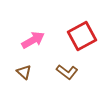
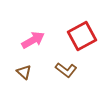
brown L-shape: moved 1 px left, 2 px up
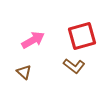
red square: rotated 12 degrees clockwise
brown L-shape: moved 8 px right, 4 px up
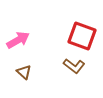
red square: rotated 36 degrees clockwise
pink arrow: moved 15 px left
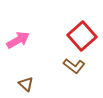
red square: rotated 28 degrees clockwise
brown triangle: moved 2 px right, 12 px down
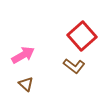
pink arrow: moved 5 px right, 15 px down
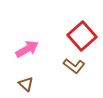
pink arrow: moved 4 px right, 6 px up
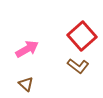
brown L-shape: moved 4 px right
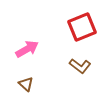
red square: moved 9 px up; rotated 20 degrees clockwise
brown L-shape: moved 2 px right
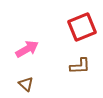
brown L-shape: rotated 40 degrees counterclockwise
